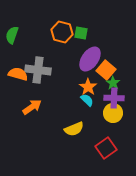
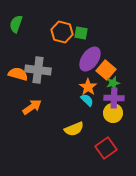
green semicircle: moved 4 px right, 11 px up
green star: rotated 24 degrees clockwise
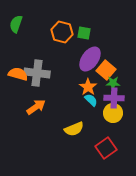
green square: moved 3 px right
gray cross: moved 1 px left, 3 px down
green star: rotated 16 degrees clockwise
cyan semicircle: moved 4 px right
orange arrow: moved 4 px right
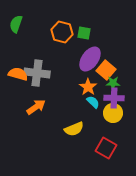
cyan semicircle: moved 2 px right, 2 px down
red square: rotated 25 degrees counterclockwise
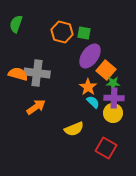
purple ellipse: moved 3 px up
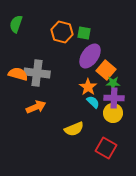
orange arrow: rotated 12 degrees clockwise
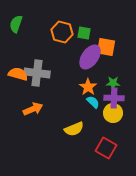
purple ellipse: moved 1 px down
orange square: moved 23 px up; rotated 30 degrees counterclockwise
orange arrow: moved 3 px left, 2 px down
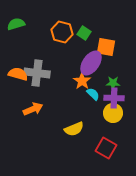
green semicircle: rotated 54 degrees clockwise
green square: rotated 24 degrees clockwise
purple ellipse: moved 1 px right, 6 px down
orange star: moved 6 px left, 6 px up
cyan semicircle: moved 8 px up
